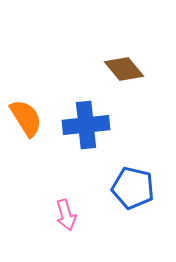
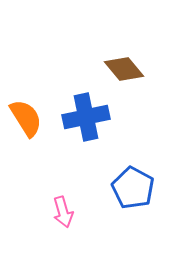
blue cross: moved 8 px up; rotated 6 degrees counterclockwise
blue pentagon: rotated 15 degrees clockwise
pink arrow: moved 3 px left, 3 px up
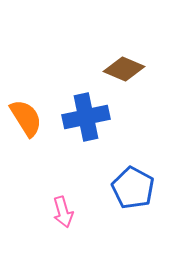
brown diamond: rotated 27 degrees counterclockwise
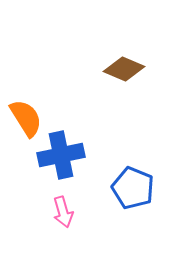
blue cross: moved 25 px left, 38 px down
blue pentagon: rotated 6 degrees counterclockwise
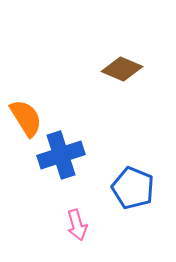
brown diamond: moved 2 px left
blue cross: rotated 6 degrees counterclockwise
pink arrow: moved 14 px right, 13 px down
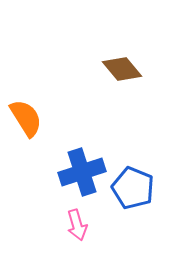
brown diamond: rotated 27 degrees clockwise
blue cross: moved 21 px right, 17 px down
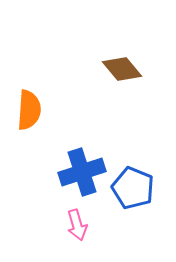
orange semicircle: moved 3 px right, 8 px up; rotated 36 degrees clockwise
